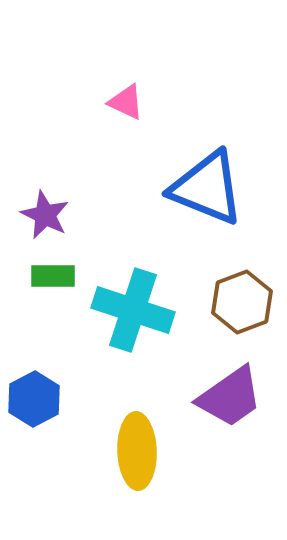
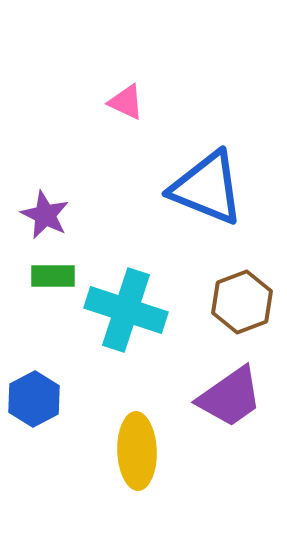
cyan cross: moved 7 px left
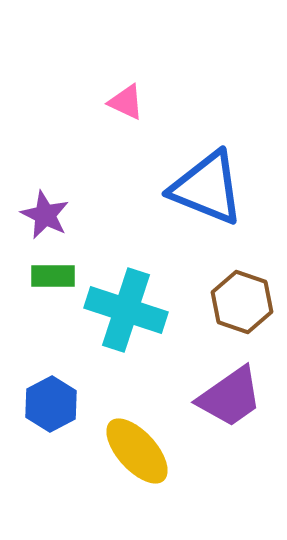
brown hexagon: rotated 20 degrees counterclockwise
blue hexagon: moved 17 px right, 5 px down
yellow ellipse: rotated 40 degrees counterclockwise
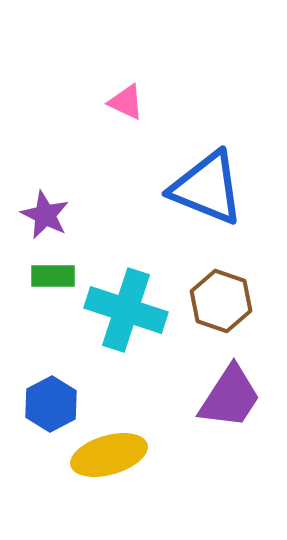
brown hexagon: moved 21 px left, 1 px up
purple trapezoid: rotated 22 degrees counterclockwise
yellow ellipse: moved 28 px left, 4 px down; rotated 64 degrees counterclockwise
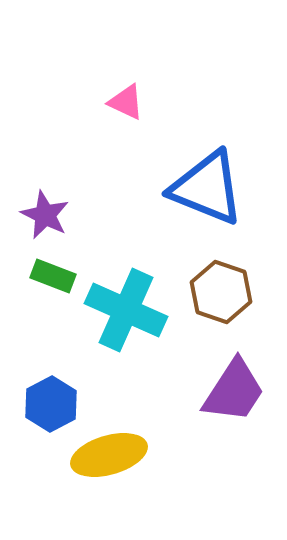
green rectangle: rotated 21 degrees clockwise
brown hexagon: moved 9 px up
cyan cross: rotated 6 degrees clockwise
purple trapezoid: moved 4 px right, 6 px up
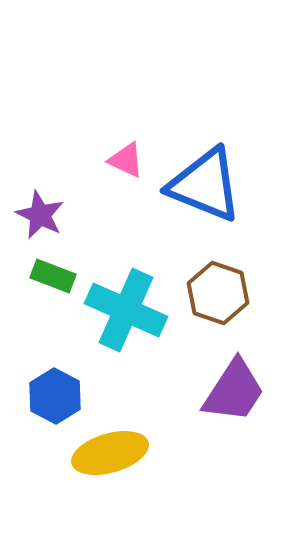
pink triangle: moved 58 px down
blue triangle: moved 2 px left, 3 px up
purple star: moved 5 px left
brown hexagon: moved 3 px left, 1 px down
blue hexagon: moved 4 px right, 8 px up; rotated 4 degrees counterclockwise
yellow ellipse: moved 1 px right, 2 px up
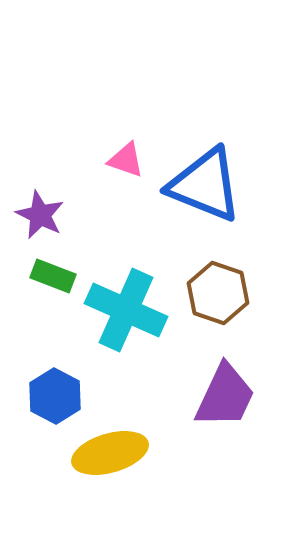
pink triangle: rotated 6 degrees counterclockwise
purple trapezoid: moved 9 px left, 5 px down; rotated 8 degrees counterclockwise
